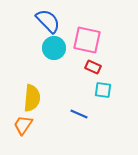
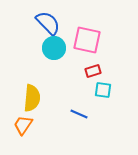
blue semicircle: moved 2 px down
red rectangle: moved 4 px down; rotated 42 degrees counterclockwise
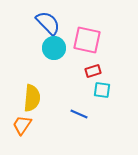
cyan square: moved 1 px left
orange trapezoid: moved 1 px left
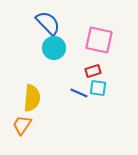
pink square: moved 12 px right
cyan square: moved 4 px left, 2 px up
blue line: moved 21 px up
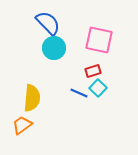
cyan square: rotated 36 degrees clockwise
orange trapezoid: rotated 20 degrees clockwise
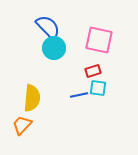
blue semicircle: moved 4 px down
cyan square: rotated 36 degrees counterclockwise
blue line: moved 2 px down; rotated 36 degrees counterclockwise
orange trapezoid: rotated 10 degrees counterclockwise
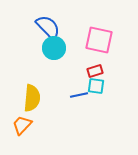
red rectangle: moved 2 px right
cyan square: moved 2 px left, 2 px up
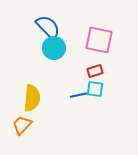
cyan square: moved 1 px left, 3 px down
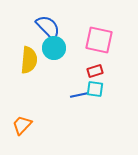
yellow semicircle: moved 3 px left, 38 px up
